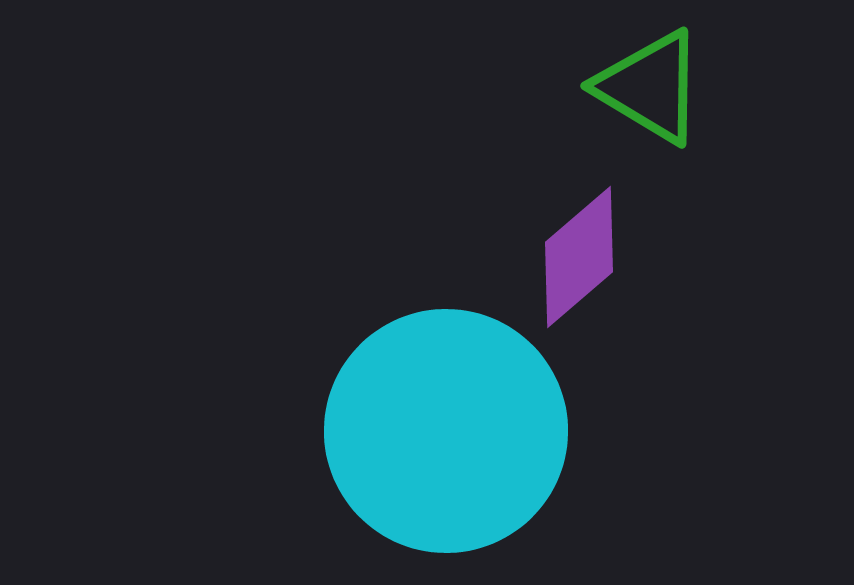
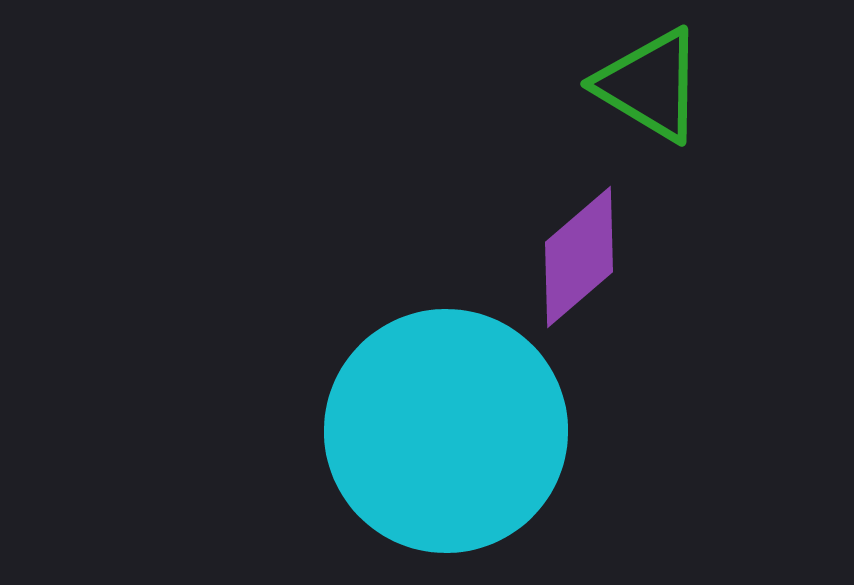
green triangle: moved 2 px up
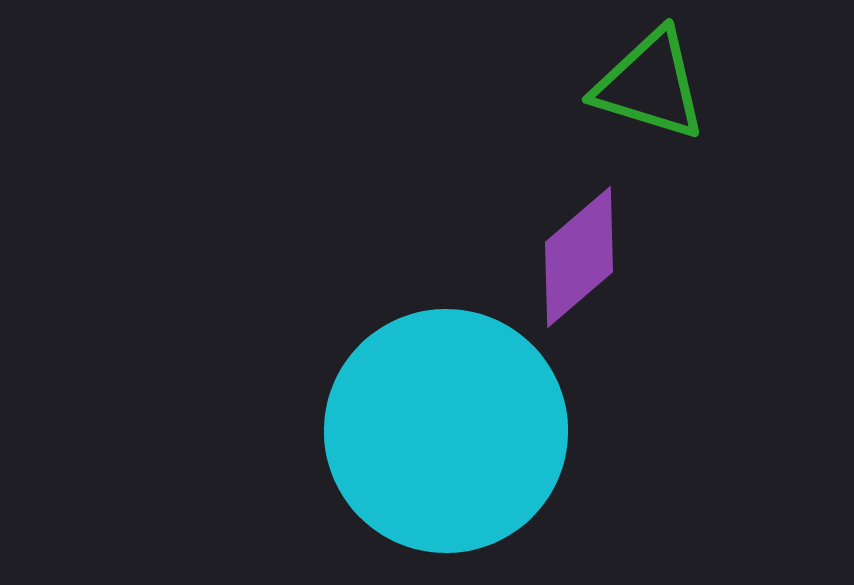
green triangle: rotated 14 degrees counterclockwise
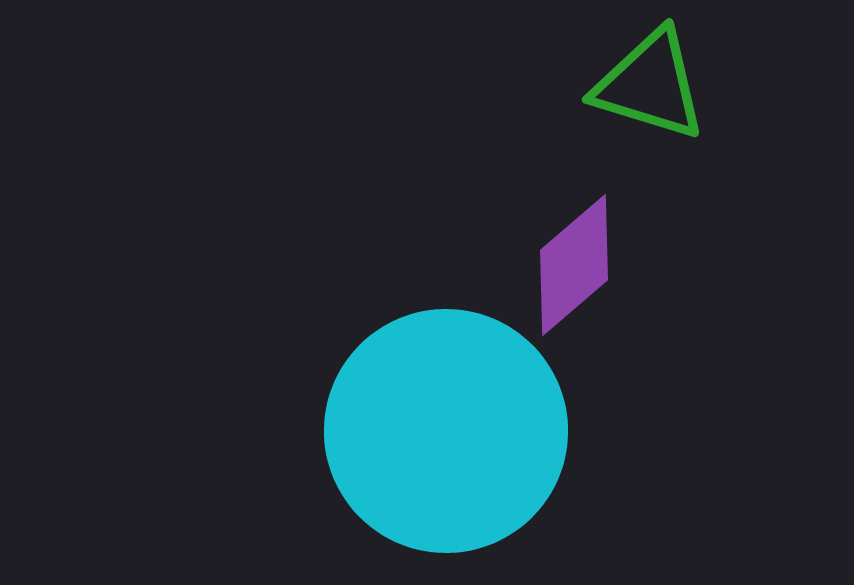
purple diamond: moved 5 px left, 8 px down
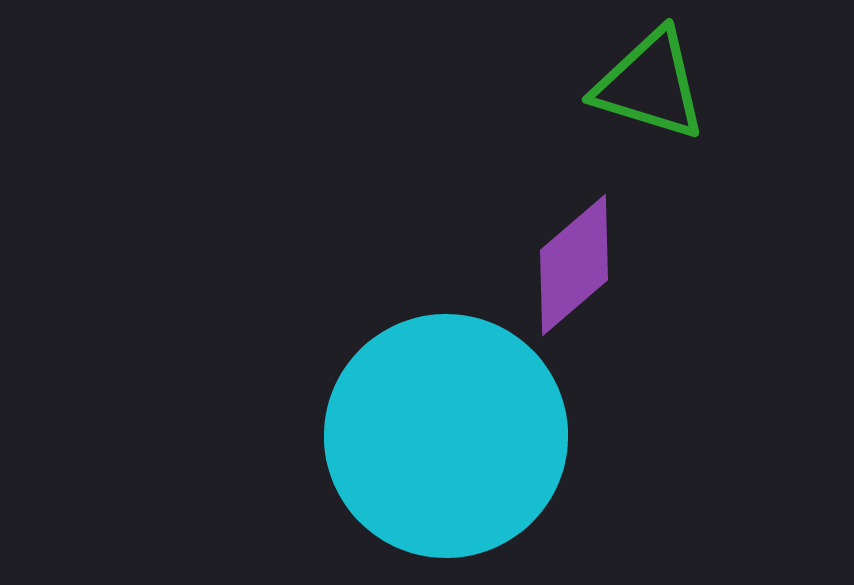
cyan circle: moved 5 px down
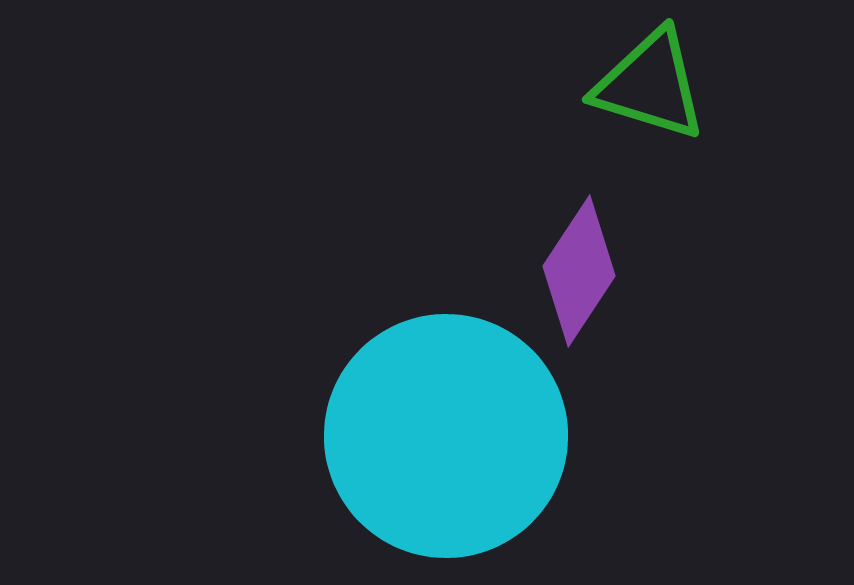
purple diamond: moved 5 px right, 6 px down; rotated 16 degrees counterclockwise
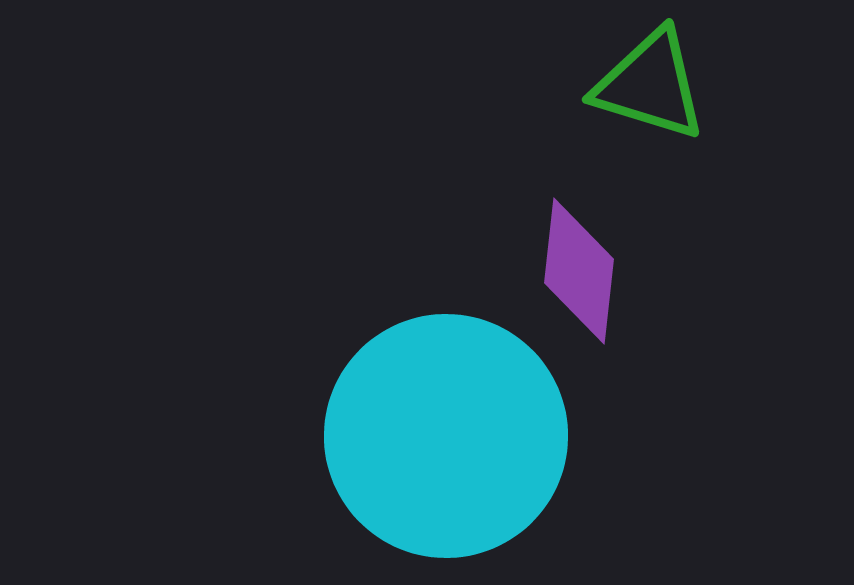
purple diamond: rotated 27 degrees counterclockwise
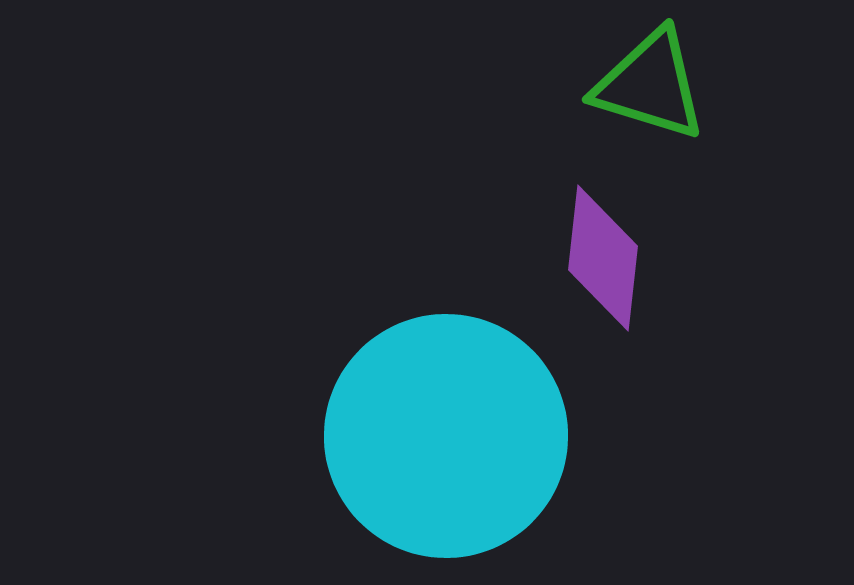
purple diamond: moved 24 px right, 13 px up
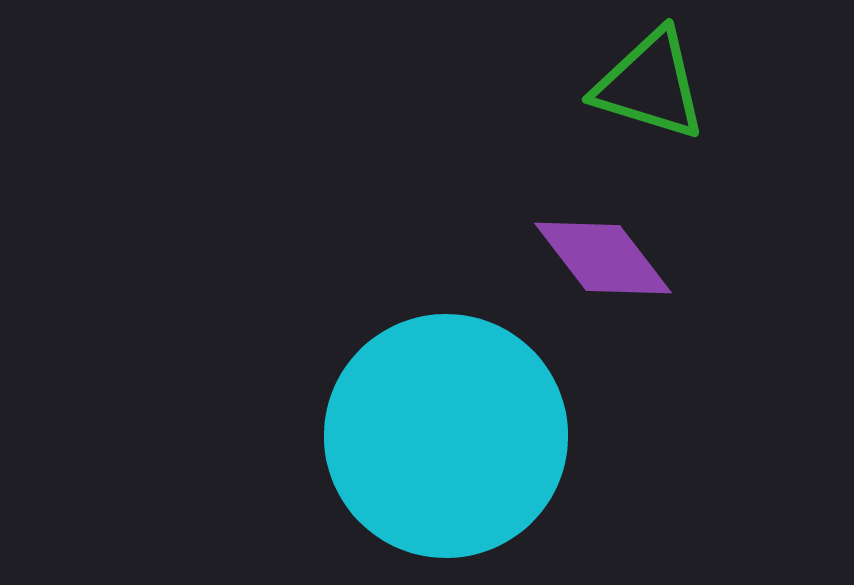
purple diamond: rotated 44 degrees counterclockwise
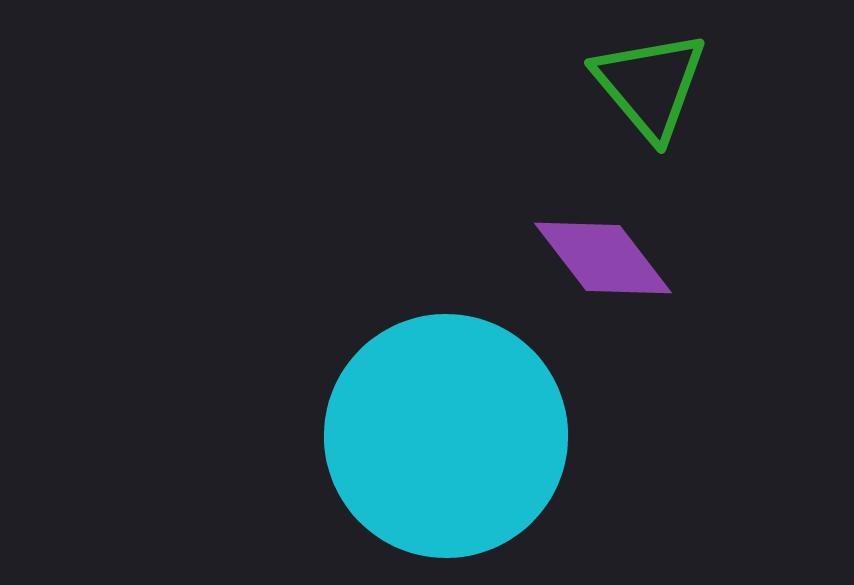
green triangle: rotated 33 degrees clockwise
